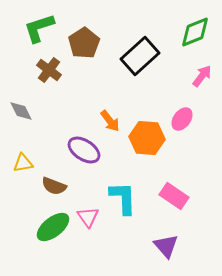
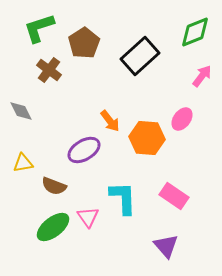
purple ellipse: rotated 64 degrees counterclockwise
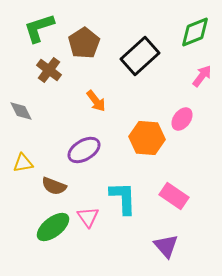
orange arrow: moved 14 px left, 20 px up
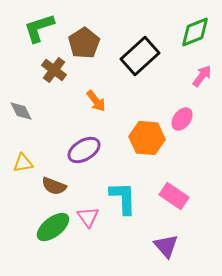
brown cross: moved 5 px right
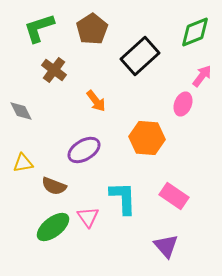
brown pentagon: moved 8 px right, 14 px up
pink ellipse: moved 1 px right, 15 px up; rotated 15 degrees counterclockwise
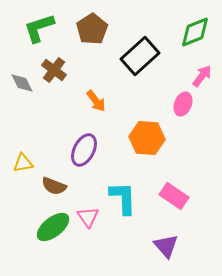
gray diamond: moved 1 px right, 28 px up
purple ellipse: rotated 32 degrees counterclockwise
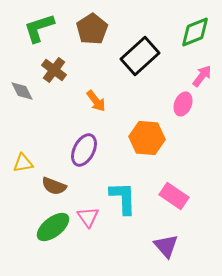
gray diamond: moved 8 px down
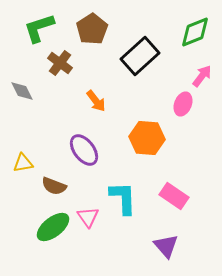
brown cross: moved 6 px right, 7 px up
purple ellipse: rotated 64 degrees counterclockwise
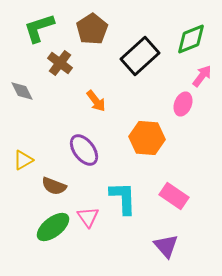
green diamond: moved 4 px left, 7 px down
yellow triangle: moved 3 px up; rotated 20 degrees counterclockwise
